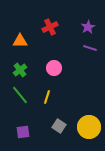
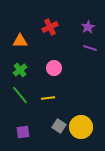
yellow line: moved 1 px right, 1 px down; rotated 64 degrees clockwise
yellow circle: moved 8 px left
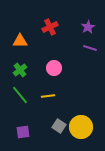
yellow line: moved 2 px up
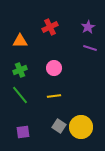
green cross: rotated 16 degrees clockwise
yellow line: moved 6 px right
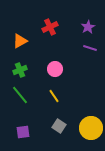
orange triangle: rotated 28 degrees counterclockwise
pink circle: moved 1 px right, 1 px down
yellow line: rotated 64 degrees clockwise
yellow circle: moved 10 px right, 1 px down
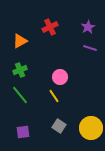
pink circle: moved 5 px right, 8 px down
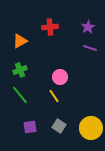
red cross: rotated 21 degrees clockwise
purple square: moved 7 px right, 5 px up
